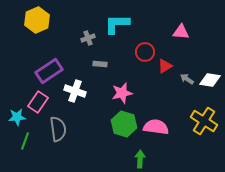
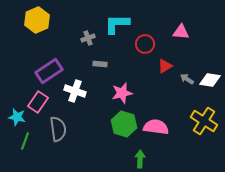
red circle: moved 8 px up
cyan star: rotated 18 degrees clockwise
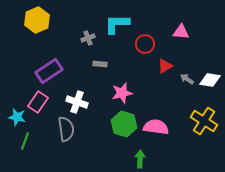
white cross: moved 2 px right, 11 px down
gray semicircle: moved 8 px right
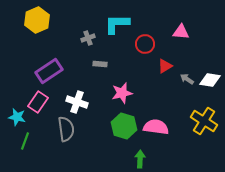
green hexagon: moved 2 px down
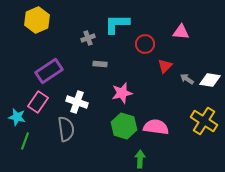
red triangle: rotated 14 degrees counterclockwise
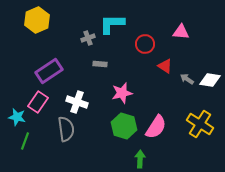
cyan L-shape: moved 5 px left
red triangle: rotated 42 degrees counterclockwise
yellow cross: moved 4 px left, 3 px down
pink semicircle: rotated 115 degrees clockwise
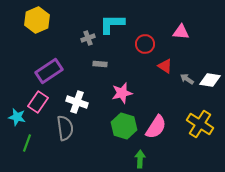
gray semicircle: moved 1 px left, 1 px up
green line: moved 2 px right, 2 px down
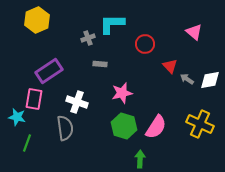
pink triangle: moved 13 px right; rotated 36 degrees clockwise
red triangle: moved 5 px right; rotated 14 degrees clockwise
white diamond: rotated 20 degrees counterclockwise
pink rectangle: moved 4 px left, 3 px up; rotated 25 degrees counterclockwise
yellow cross: rotated 8 degrees counterclockwise
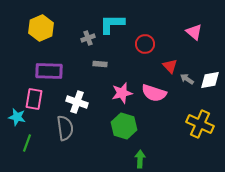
yellow hexagon: moved 4 px right, 8 px down
purple rectangle: rotated 36 degrees clockwise
pink semicircle: moved 2 px left, 34 px up; rotated 75 degrees clockwise
